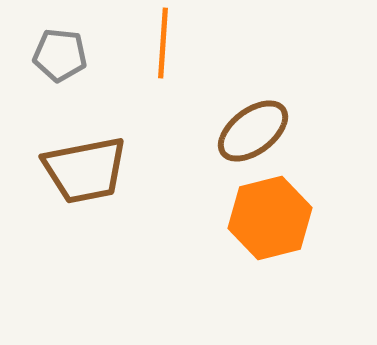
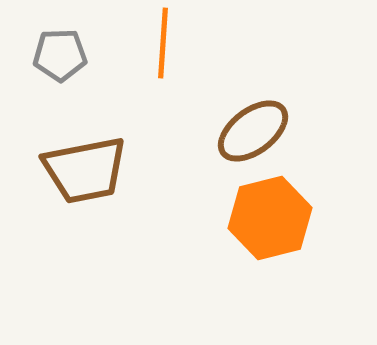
gray pentagon: rotated 8 degrees counterclockwise
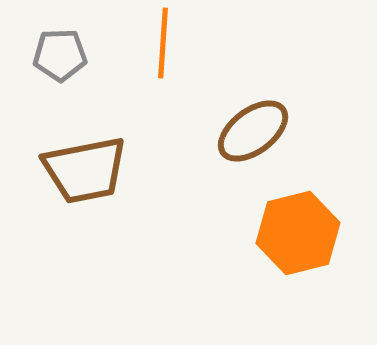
orange hexagon: moved 28 px right, 15 px down
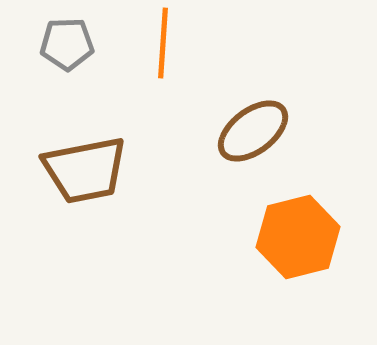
gray pentagon: moved 7 px right, 11 px up
orange hexagon: moved 4 px down
